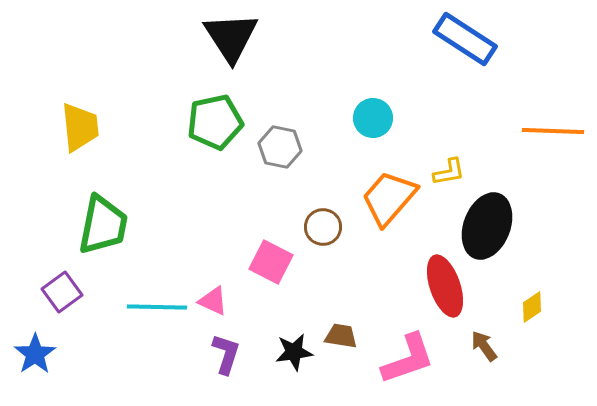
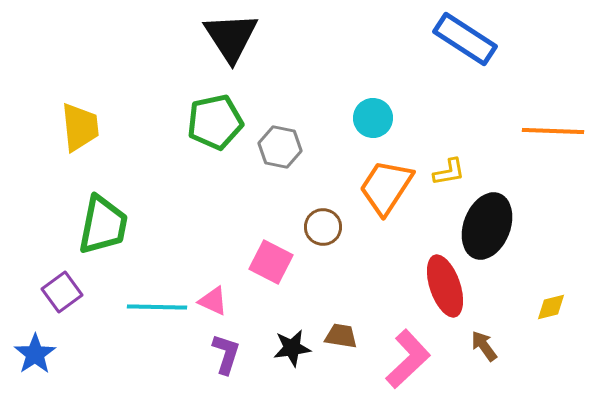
orange trapezoid: moved 3 px left, 11 px up; rotated 8 degrees counterclockwise
yellow diamond: moved 19 px right; rotated 20 degrees clockwise
black star: moved 2 px left, 4 px up
pink L-shape: rotated 24 degrees counterclockwise
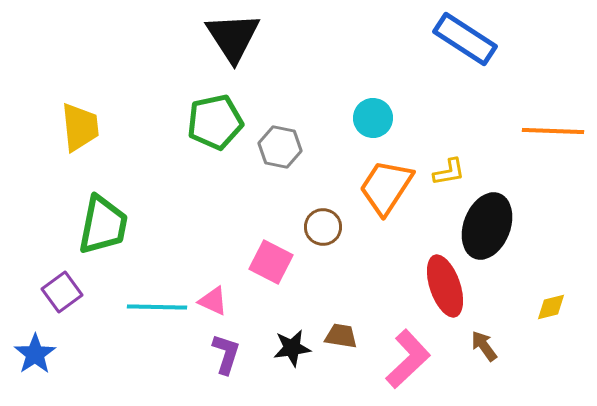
black triangle: moved 2 px right
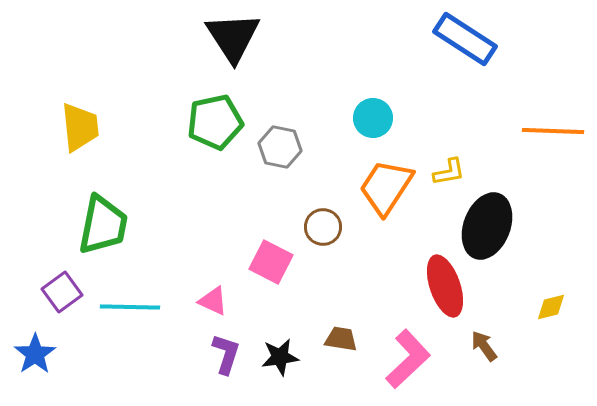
cyan line: moved 27 px left
brown trapezoid: moved 3 px down
black star: moved 12 px left, 9 px down
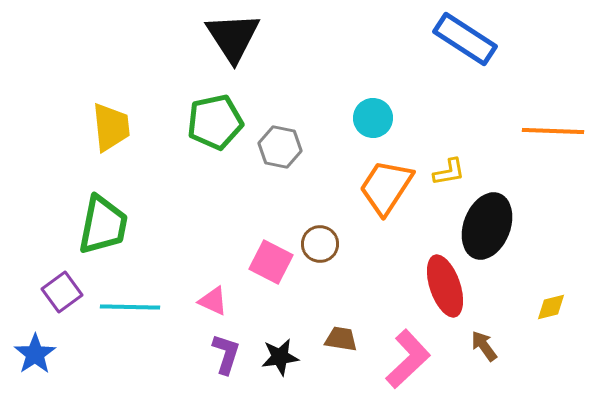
yellow trapezoid: moved 31 px right
brown circle: moved 3 px left, 17 px down
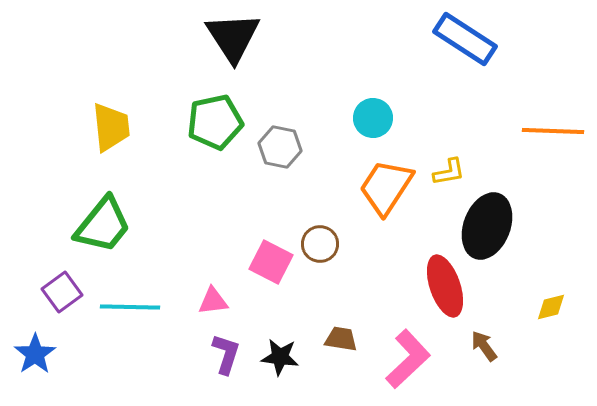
green trapezoid: rotated 28 degrees clockwise
pink triangle: rotated 32 degrees counterclockwise
black star: rotated 15 degrees clockwise
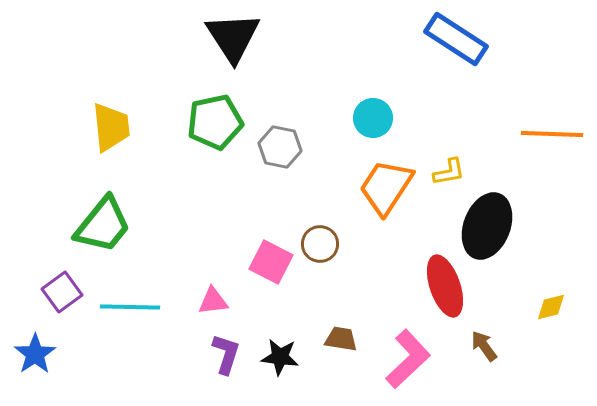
blue rectangle: moved 9 px left
orange line: moved 1 px left, 3 px down
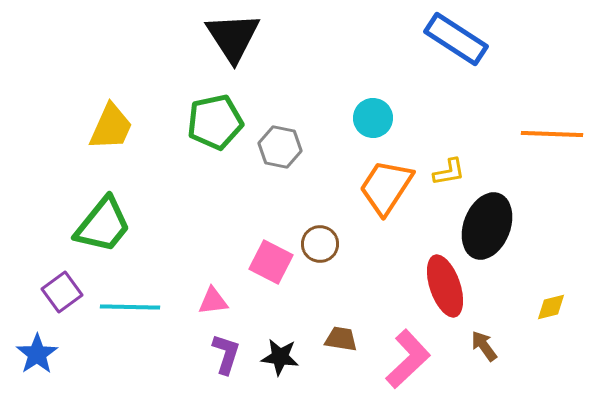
yellow trapezoid: rotated 30 degrees clockwise
blue star: moved 2 px right
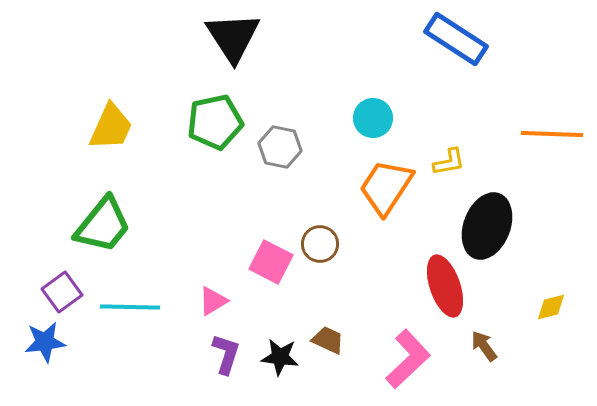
yellow L-shape: moved 10 px up
pink triangle: rotated 24 degrees counterclockwise
brown trapezoid: moved 13 px left, 1 px down; rotated 16 degrees clockwise
blue star: moved 8 px right, 12 px up; rotated 27 degrees clockwise
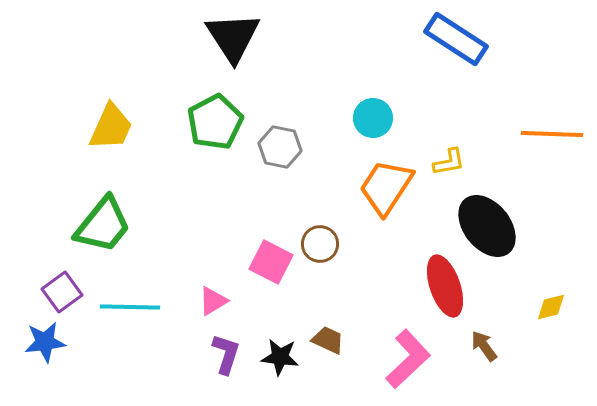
green pentagon: rotated 16 degrees counterclockwise
black ellipse: rotated 60 degrees counterclockwise
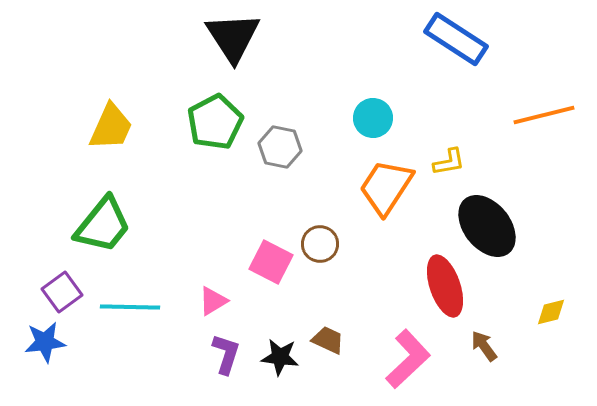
orange line: moved 8 px left, 19 px up; rotated 16 degrees counterclockwise
yellow diamond: moved 5 px down
